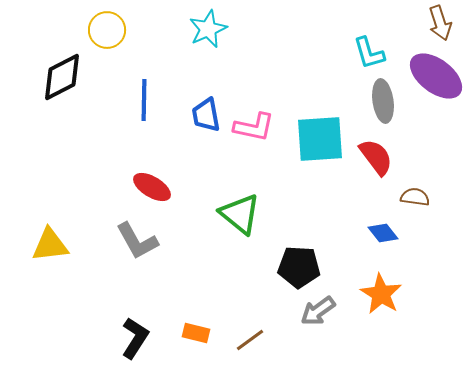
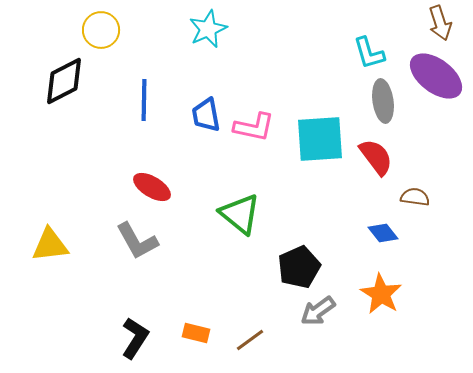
yellow circle: moved 6 px left
black diamond: moved 2 px right, 4 px down
black pentagon: rotated 27 degrees counterclockwise
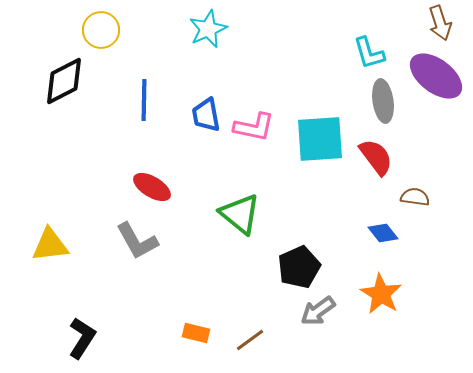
black L-shape: moved 53 px left
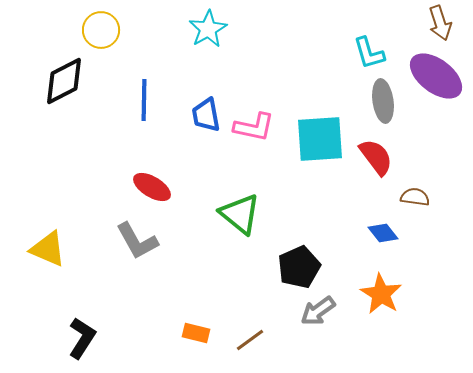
cyan star: rotated 6 degrees counterclockwise
yellow triangle: moved 2 px left, 4 px down; rotated 30 degrees clockwise
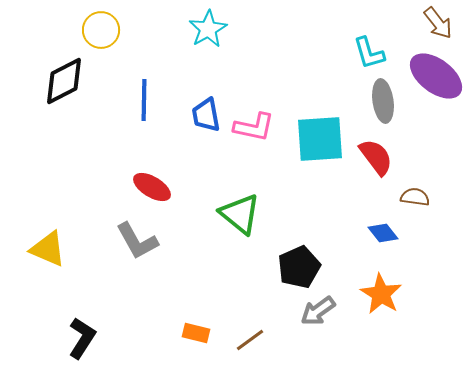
brown arrow: moved 2 px left; rotated 20 degrees counterclockwise
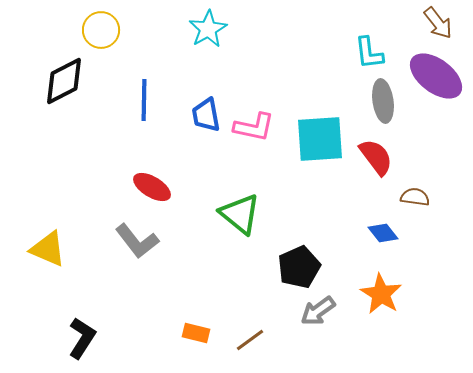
cyan L-shape: rotated 9 degrees clockwise
gray L-shape: rotated 9 degrees counterclockwise
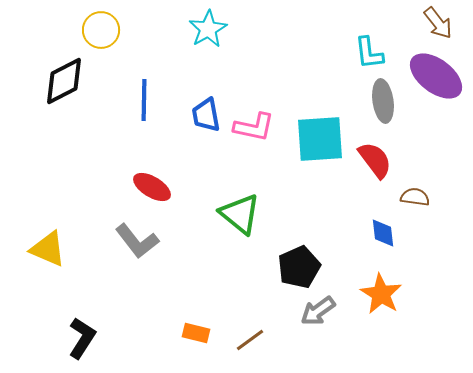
red semicircle: moved 1 px left, 3 px down
blue diamond: rotated 32 degrees clockwise
